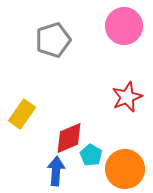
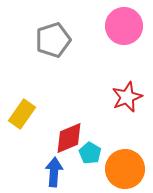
cyan pentagon: moved 1 px left, 2 px up
blue arrow: moved 2 px left, 1 px down
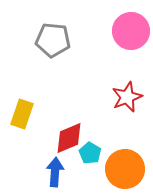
pink circle: moved 7 px right, 5 px down
gray pentagon: rotated 24 degrees clockwise
yellow rectangle: rotated 16 degrees counterclockwise
blue arrow: moved 1 px right
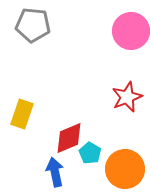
gray pentagon: moved 20 px left, 15 px up
blue arrow: rotated 16 degrees counterclockwise
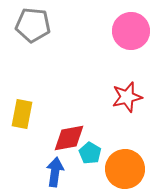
red star: rotated 8 degrees clockwise
yellow rectangle: rotated 8 degrees counterclockwise
red diamond: rotated 12 degrees clockwise
blue arrow: rotated 20 degrees clockwise
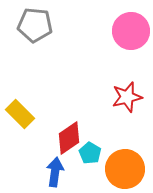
gray pentagon: moved 2 px right
yellow rectangle: moved 2 px left; rotated 56 degrees counterclockwise
red diamond: rotated 24 degrees counterclockwise
